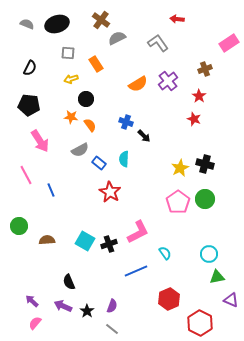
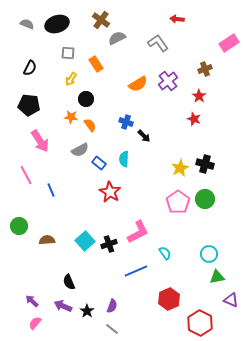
yellow arrow at (71, 79): rotated 40 degrees counterclockwise
cyan square at (85, 241): rotated 18 degrees clockwise
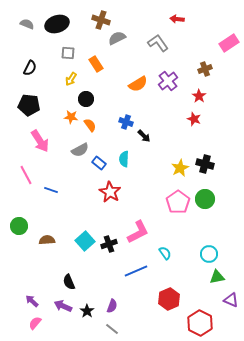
brown cross at (101, 20): rotated 18 degrees counterclockwise
blue line at (51, 190): rotated 48 degrees counterclockwise
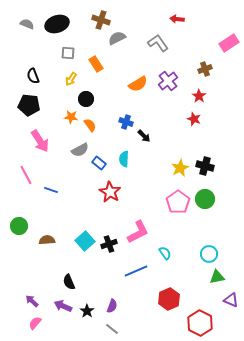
black semicircle at (30, 68): moved 3 px right, 8 px down; rotated 133 degrees clockwise
black cross at (205, 164): moved 2 px down
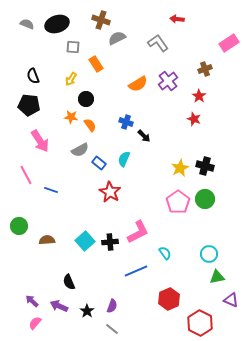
gray square at (68, 53): moved 5 px right, 6 px up
cyan semicircle at (124, 159): rotated 21 degrees clockwise
black cross at (109, 244): moved 1 px right, 2 px up; rotated 14 degrees clockwise
purple arrow at (63, 306): moved 4 px left
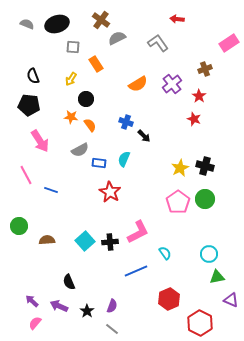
brown cross at (101, 20): rotated 18 degrees clockwise
purple cross at (168, 81): moved 4 px right, 3 px down
blue rectangle at (99, 163): rotated 32 degrees counterclockwise
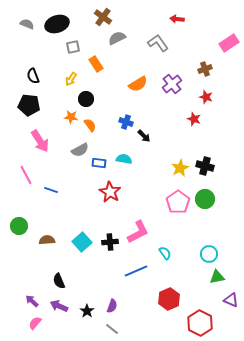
brown cross at (101, 20): moved 2 px right, 3 px up
gray square at (73, 47): rotated 16 degrees counterclockwise
red star at (199, 96): moved 7 px right, 1 px down; rotated 16 degrees counterclockwise
cyan semicircle at (124, 159): rotated 77 degrees clockwise
cyan square at (85, 241): moved 3 px left, 1 px down
black semicircle at (69, 282): moved 10 px left, 1 px up
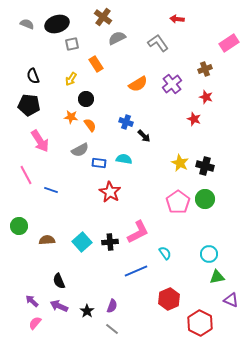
gray square at (73, 47): moved 1 px left, 3 px up
yellow star at (180, 168): moved 5 px up; rotated 18 degrees counterclockwise
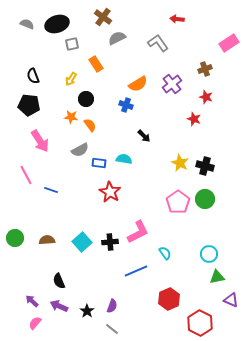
blue cross at (126, 122): moved 17 px up
green circle at (19, 226): moved 4 px left, 12 px down
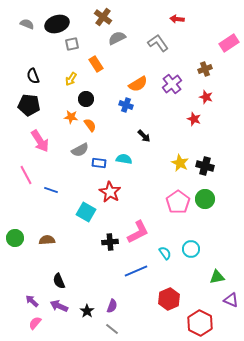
cyan square at (82, 242): moved 4 px right, 30 px up; rotated 18 degrees counterclockwise
cyan circle at (209, 254): moved 18 px left, 5 px up
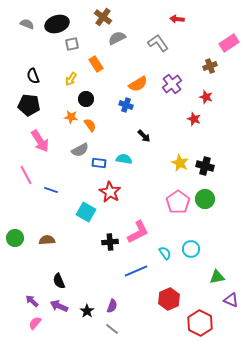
brown cross at (205, 69): moved 5 px right, 3 px up
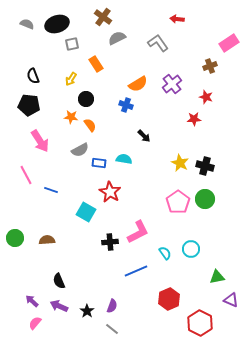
red star at (194, 119): rotated 24 degrees counterclockwise
